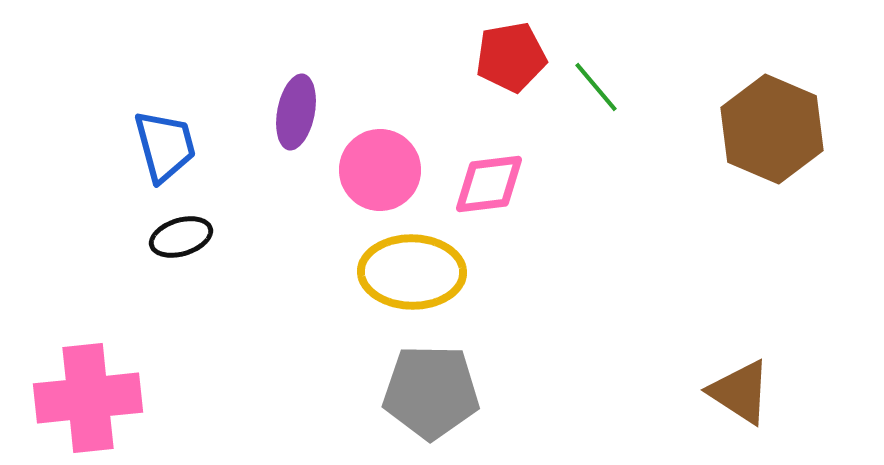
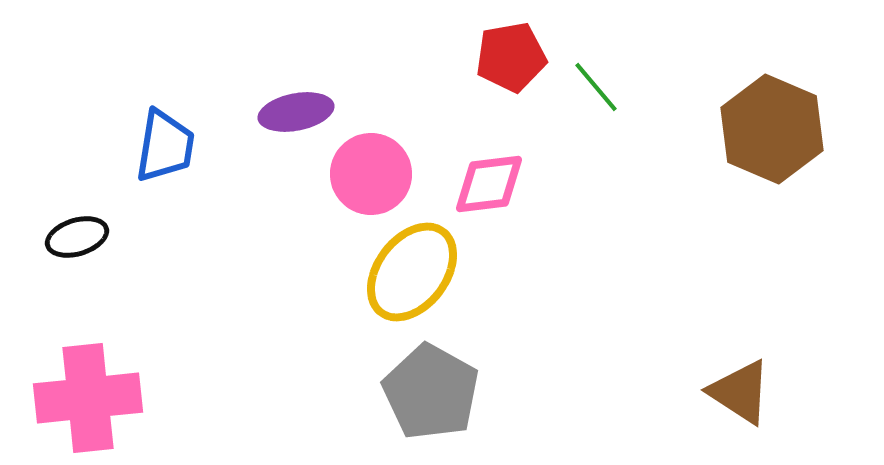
purple ellipse: rotated 68 degrees clockwise
blue trapezoid: rotated 24 degrees clockwise
pink circle: moved 9 px left, 4 px down
black ellipse: moved 104 px left
yellow ellipse: rotated 54 degrees counterclockwise
gray pentagon: rotated 28 degrees clockwise
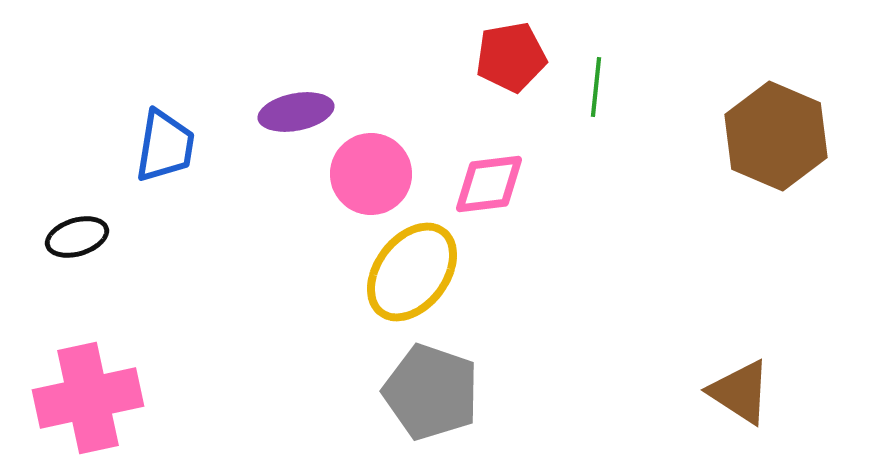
green line: rotated 46 degrees clockwise
brown hexagon: moved 4 px right, 7 px down
gray pentagon: rotated 10 degrees counterclockwise
pink cross: rotated 6 degrees counterclockwise
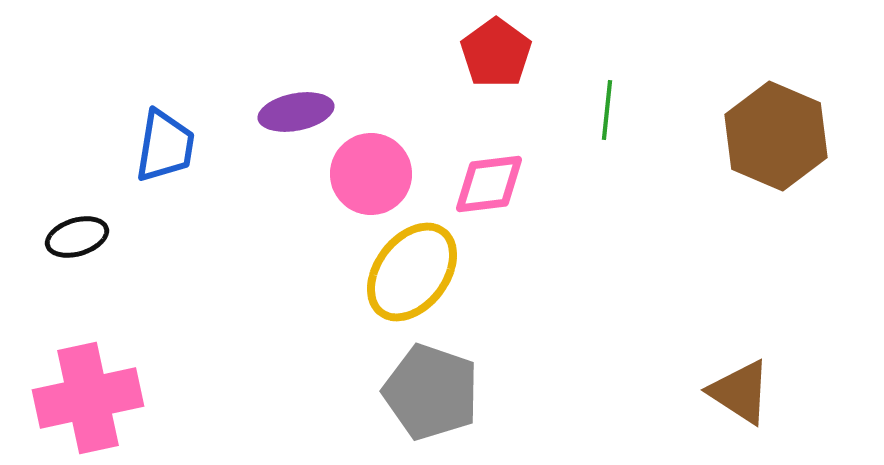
red pentagon: moved 15 px left, 4 px up; rotated 26 degrees counterclockwise
green line: moved 11 px right, 23 px down
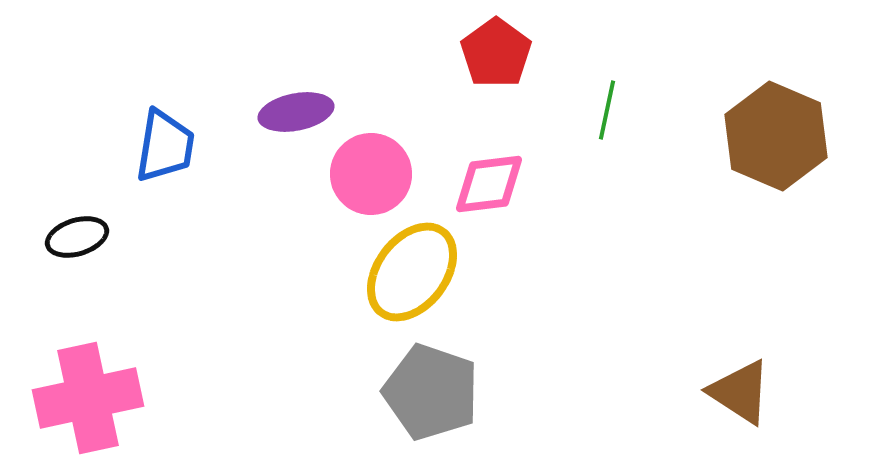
green line: rotated 6 degrees clockwise
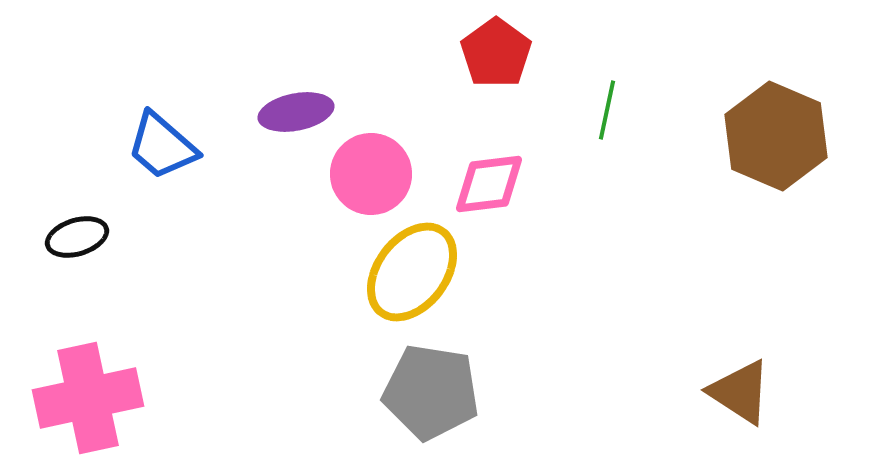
blue trapezoid: moved 3 px left; rotated 122 degrees clockwise
gray pentagon: rotated 10 degrees counterclockwise
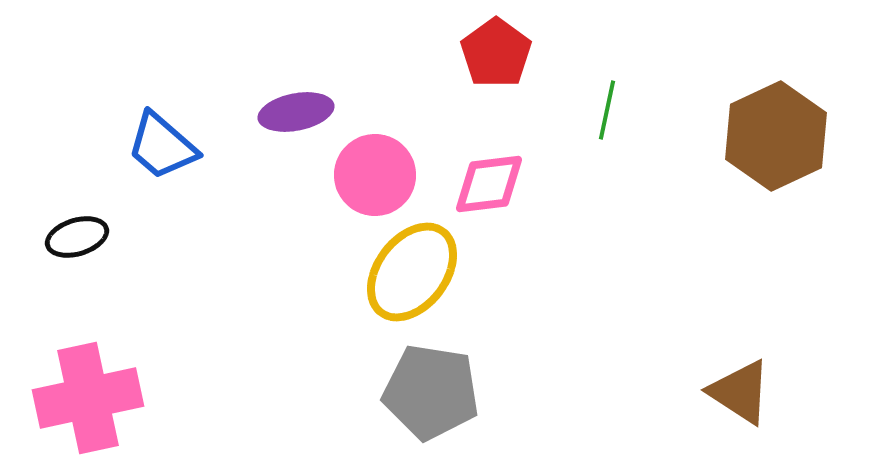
brown hexagon: rotated 12 degrees clockwise
pink circle: moved 4 px right, 1 px down
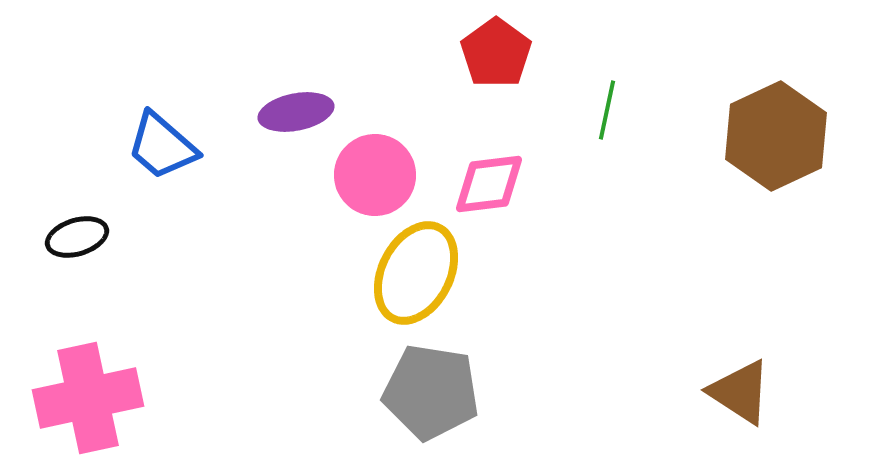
yellow ellipse: moved 4 px right, 1 px down; rotated 10 degrees counterclockwise
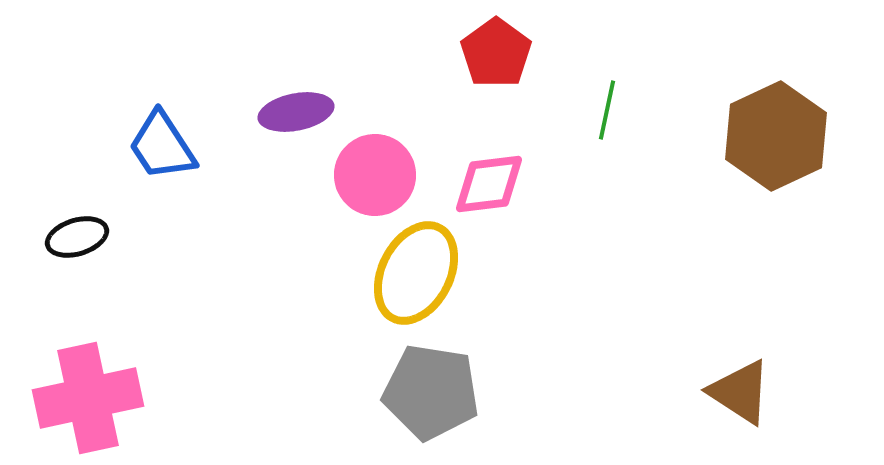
blue trapezoid: rotated 16 degrees clockwise
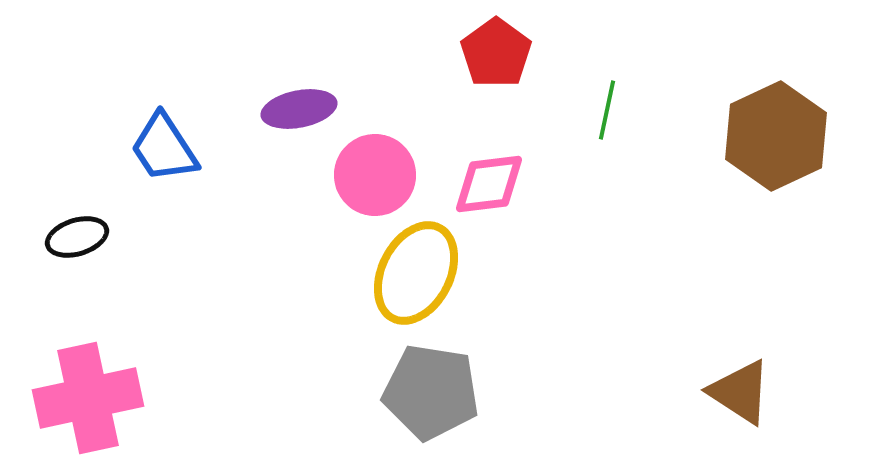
purple ellipse: moved 3 px right, 3 px up
blue trapezoid: moved 2 px right, 2 px down
